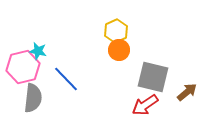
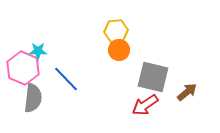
yellow hexagon: rotated 20 degrees clockwise
cyan star: rotated 12 degrees counterclockwise
pink hexagon: moved 1 px down; rotated 24 degrees counterclockwise
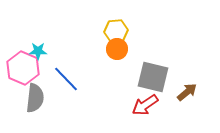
orange circle: moved 2 px left, 1 px up
gray semicircle: moved 2 px right
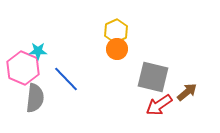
yellow hexagon: rotated 20 degrees counterclockwise
red arrow: moved 14 px right
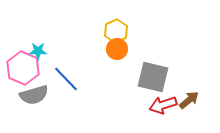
brown arrow: moved 2 px right, 8 px down
gray semicircle: moved 1 px left, 3 px up; rotated 68 degrees clockwise
red arrow: moved 4 px right; rotated 16 degrees clockwise
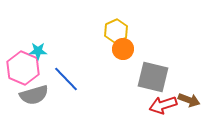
orange circle: moved 6 px right
brown arrow: rotated 60 degrees clockwise
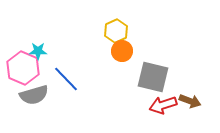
orange circle: moved 1 px left, 2 px down
brown arrow: moved 1 px right, 1 px down
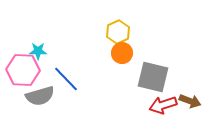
yellow hexagon: moved 2 px right, 1 px down
orange circle: moved 2 px down
pink hexagon: moved 2 px down; rotated 20 degrees counterclockwise
gray semicircle: moved 6 px right, 1 px down
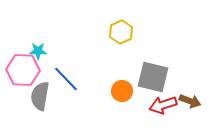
yellow hexagon: moved 3 px right
orange circle: moved 38 px down
gray semicircle: rotated 116 degrees clockwise
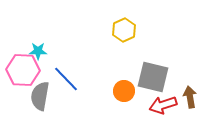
yellow hexagon: moved 3 px right, 2 px up
orange circle: moved 2 px right
brown arrow: moved 4 px up; rotated 120 degrees counterclockwise
